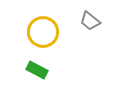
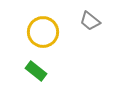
green rectangle: moved 1 px left, 1 px down; rotated 10 degrees clockwise
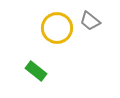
yellow circle: moved 14 px right, 4 px up
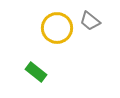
green rectangle: moved 1 px down
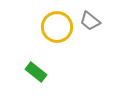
yellow circle: moved 1 px up
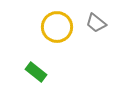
gray trapezoid: moved 6 px right, 2 px down
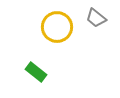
gray trapezoid: moved 5 px up
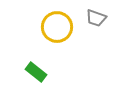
gray trapezoid: rotated 20 degrees counterclockwise
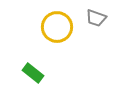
green rectangle: moved 3 px left, 1 px down
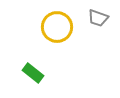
gray trapezoid: moved 2 px right
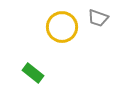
yellow circle: moved 5 px right
